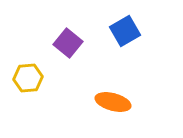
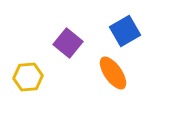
yellow hexagon: moved 1 px up
orange ellipse: moved 29 px up; rotated 40 degrees clockwise
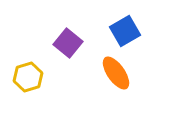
orange ellipse: moved 3 px right
yellow hexagon: rotated 12 degrees counterclockwise
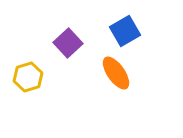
purple square: rotated 8 degrees clockwise
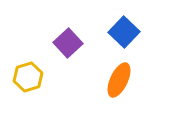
blue square: moved 1 px left, 1 px down; rotated 16 degrees counterclockwise
orange ellipse: moved 3 px right, 7 px down; rotated 60 degrees clockwise
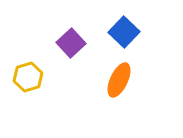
purple square: moved 3 px right
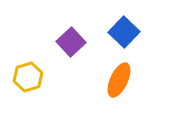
purple square: moved 1 px up
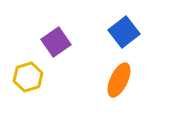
blue square: rotated 8 degrees clockwise
purple square: moved 15 px left; rotated 8 degrees clockwise
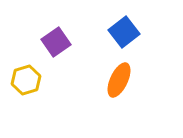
yellow hexagon: moved 2 px left, 3 px down
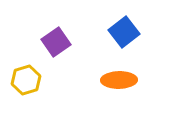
orange ellipse: rotated 64 degrees clockwise
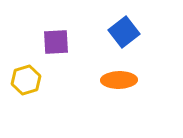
purple square: rotated 32 degrees clockwise
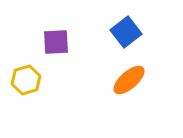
blue square: moved 2 px right
orange ellipse: moved 10 px right; rotated 40 degrees counterclockwise
